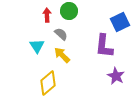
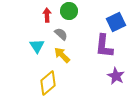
blue square: moved 4 px left
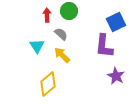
yellow diamond: moved 1 px down
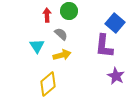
blue square: moved 1 px left, 1 px down; rotated 24 degrees counterclockwise
yellow arrow: rotated 120 degrees clockwise
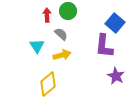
green circle: moved 1 px left
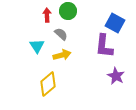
blue square: rotated 12 degrees counterclockwise
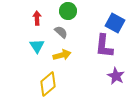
red arrow: moved 10 px left, 3 px down
gray semicircle: moved 2 px up
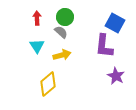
green circle: moved 3 px left, 6 px down
